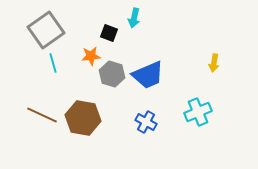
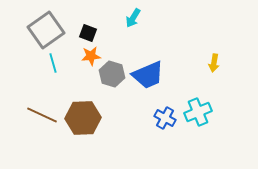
cyan arrow: moved 1 px left; rotated 18 degrees clockwise
black square: moved 21 px left
brown hexagon: rotated 12 degrees counterclockwise
blue cross: moved 19 px right, 4 px up
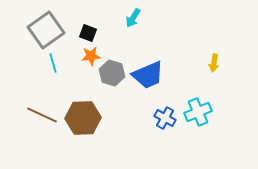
gray hexagon: moved 1 px up
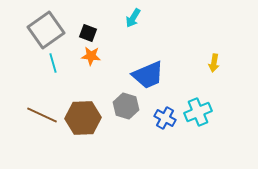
orange star: rotated 12 degrees clockwise
gray hexagon: moved 14 px right, 33 px down
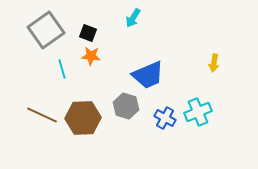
cyan line: moved 9 px right, 6 px down
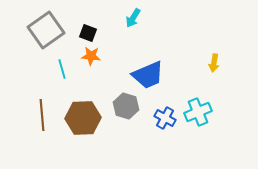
brown line: rotated 60 degrees clockwise
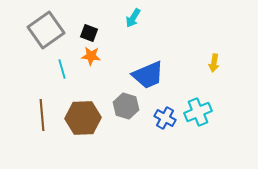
black square: moved 1 px right
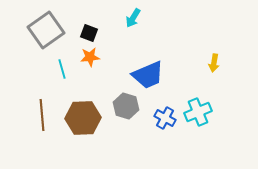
orange star: moved 1 px left, 1 px down; rotated 12 degrees counterclockwise
